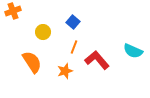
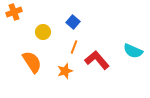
orange cross: moved 1 px right, 1 px down
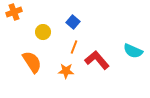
orange star: moved 1 px right; rotated 21 degrees clockwise
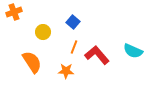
red L-shape: moved 5 px up
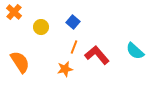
orange cross: rotated 28 degrees counterclockwise
yellow circle: moved 2 px left, 5 px up
cyan semicircle: moved 2 px right; rotated 18 degrees clockwise
orange semicircle: moved 12 px left
orange star: moved 1 px left, 2 px up; rotated 14 degrees counterclockwise
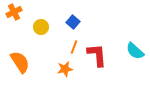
orange cross: rotated 21 degrees clockwise
red L-shape: rotated 35 degrees clockwise
